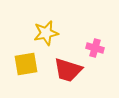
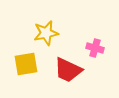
red trapezoid: rotated 8 degrees clockwise
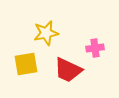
pink cross: rotated 24 degrees counterclockwise
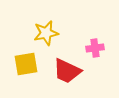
red trapezoid: moved 1 px left, 1 px down
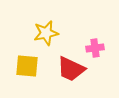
yellow square: moved 1 px right, 2 px down; rotated 15 degrees clockwise
red trapezoid: moved 4 px right, 2 px up
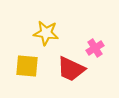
yellow star: rotated 20 degrees clockwise
pink cross: rotated 24 degrees counterclockwise
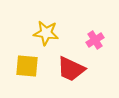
pink cross: moved 8 px up
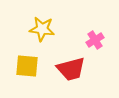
yellow star: moved 4 px left, 4 px up
red trapezoid: rotated 40 degrees counterclockwise
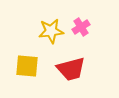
yellow star: moved 9 px right, 2 px down; rotated 15 degrees counterclockwise
pink cross: moved 14 px left, 13 px up
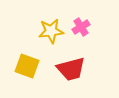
yellow square: rotated 15 degrees clockwise
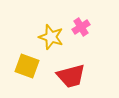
yellow star: moved 6 px down; rotated 25 degrees clockwise
red trapezoid: moved 7 px down
